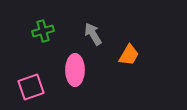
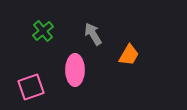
green cross: rotated 25 degrees counterclockwise
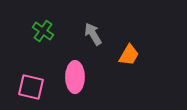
green cross: rotated 15 degrees counterclockwise
pink ellipse: moved 7 px down
pink square: rotated 32 degrees clockwise
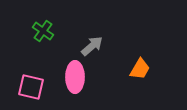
gray arrow: moved 1 px left, 12 px down; rotated 80 degrees clockwise
orange trapezoid: moved 11 px right, 14 px down
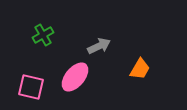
green cross: moved 4 px down; rotated 25 degrees clockwise
gray arrow: moved 7 px right; rotated 15 degrees clockwise
pink ellipse: rotated 40 degrees clockwise
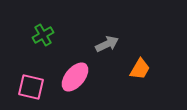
gray arrow: moved 8 px right, 2 px up
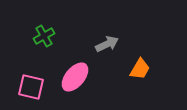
green cross: moved 1 px right, 1 px down
